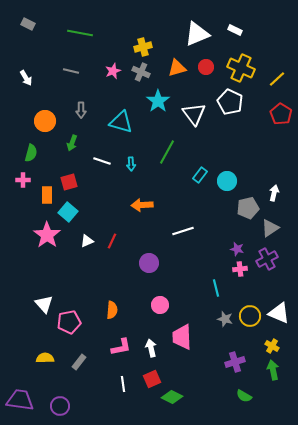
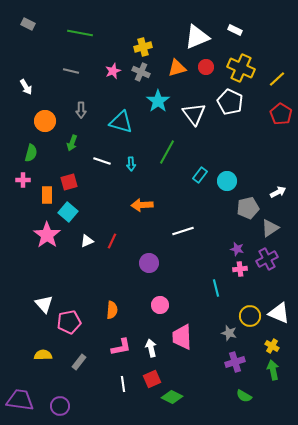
white triangle at (197, 34): moved 3 px down
white arrow at (26, 78): moved 9 px down
white arrow at (274, 193): moved 4 px right, 1 px up; rotated 49 degrees clockwise
gray star at (225, 319): moved 4 px right, 14 px down
yellow semicircle at (45, 358): moved 2 px left, 3 px up
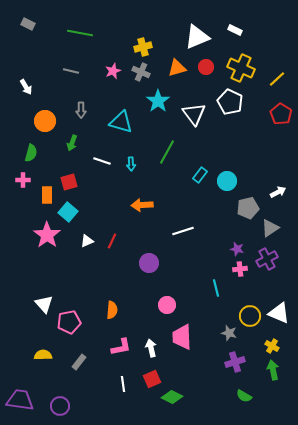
pink circle at (160, 305): moved 7 px right
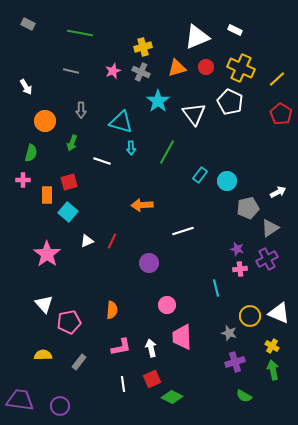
cyan arrow at (131, 164): moved 16 px up
pink star at (47, 235): moved 19 px down
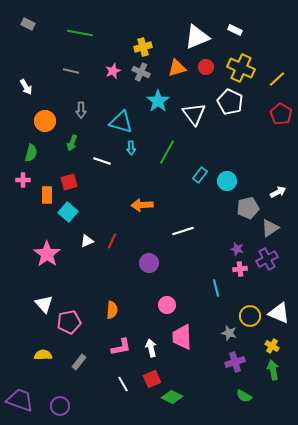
white line at (123, 384): rotated 21 degrees counterclockwise
purple trapezoid at (20, 400): rotated 12 degrees clockwise
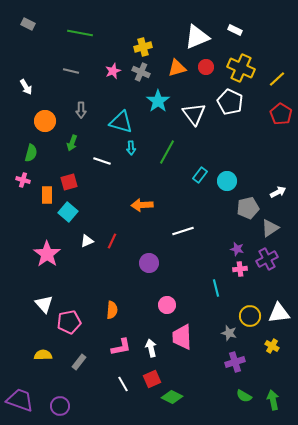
pink cross at (23, 180): rotated 16 degrees clockwise
white triangle at (279, 313): rotated 30 degrees counterclockwise
green arrow at (273, 370): moved 30 px down
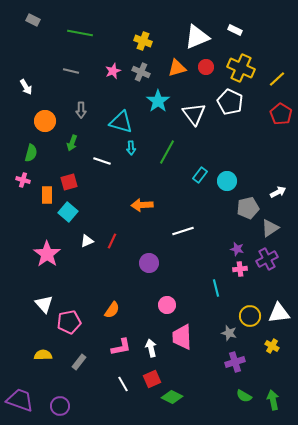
gray rectangle at (28, 24): moved 5 px right, 4 px up
yellow cross at (143, 47): moved 6 px up; rotated 36 degrees clockwise
orange semicircle at (112, 310): rotated 30 degrees clockwise
